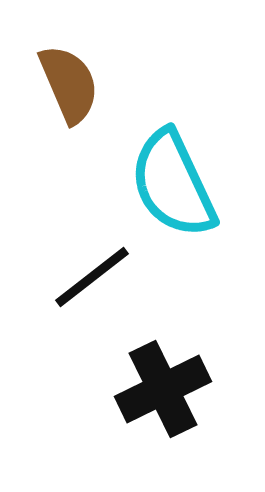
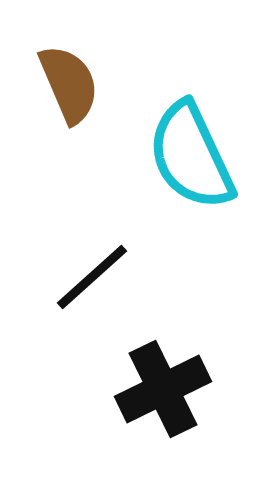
cyan semicircle: moved 18 px right, 28 px up
black line: rotated 4 degrees counterclockwise
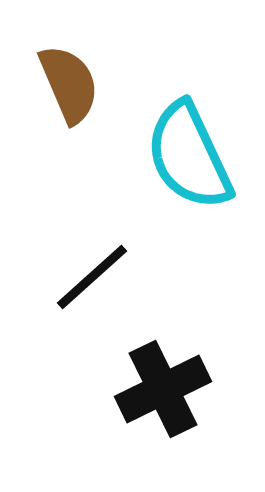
cyan semicircle: moved 2 px left
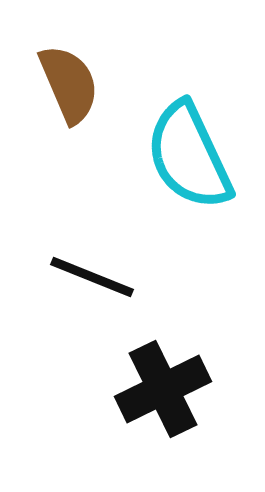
black line: rotated 64 degrees clockwise
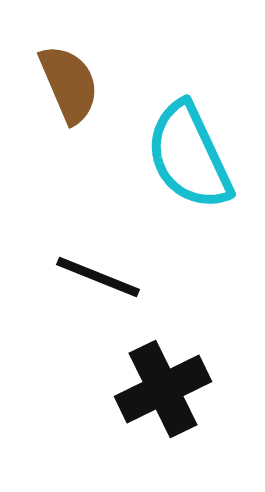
black line: moved 6 px right
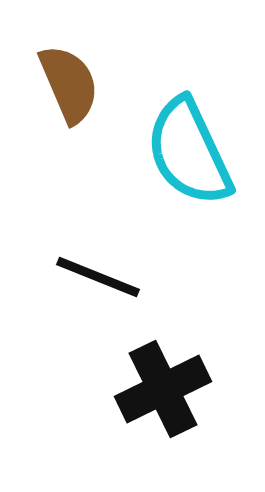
cyan semicircle: moved 4 px up
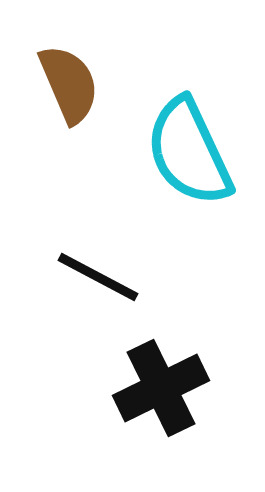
black line: rotated 6 degrees clockwise
black cross: moved 2 px left, 1 px up
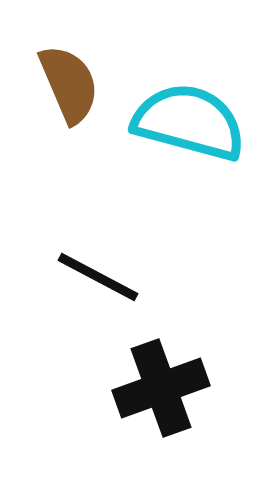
cyan semicircle: moved 30 px up; rotated 130 degrees clockwise
black cross: rotated 6 degrees clockwise
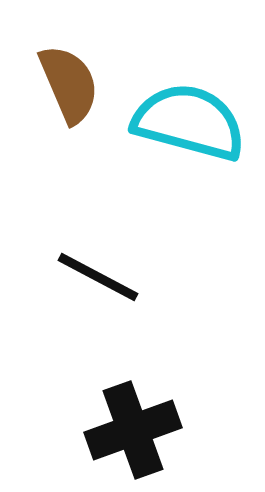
black cross: moved 28 px left, 42 px down
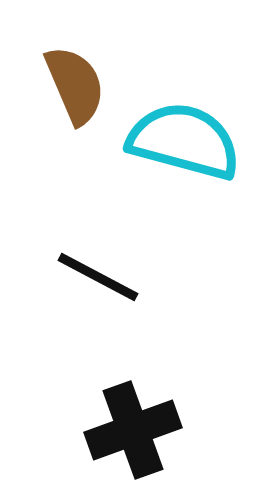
brown semicircle: moved 6 px right, 1 px down
cyan semicircle: moved 5 px left, 19 px down
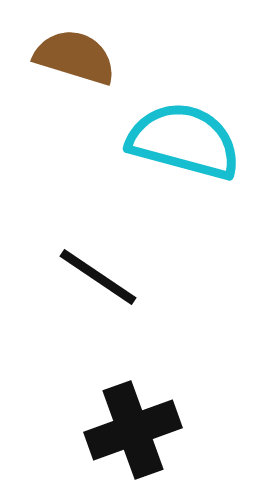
brown semicircle: moved 28 px up; rotated 50 degrees counterclockwise
black line: rotated 6 degrees clockwise
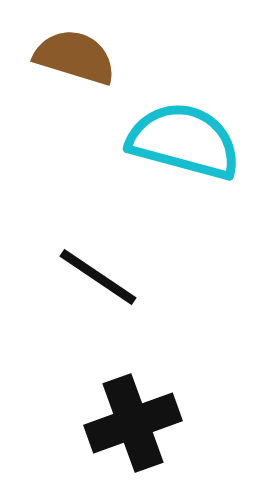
black cross: moved 7 px up
